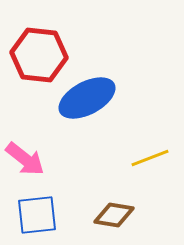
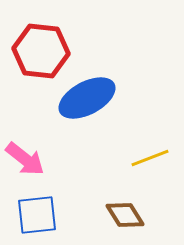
red hexagon: moved 2 px right, 4 px up
brown diamond: moved 11 px right; rotated 48 degrees clockwise
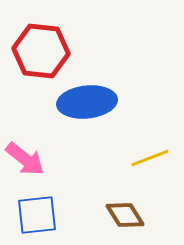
blue ellipse: moved 4 px down; rotated 22 degrees clockwise
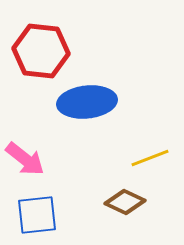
brown diamond: moved 13 px up; rotated 33 degrees counterclockwise
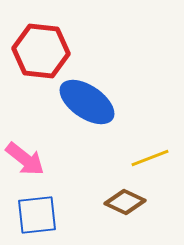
blue ellipse: rotated 40 degrees clockwise
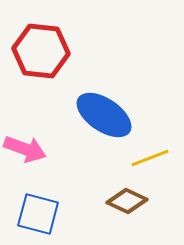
blue ellipse: moved 17 px right, 13 px down
pink arrow: moved 10 px up; rotated 18 degrees counterclockwise
brown diamond: moved 2 px right, 1 px up
blue square: moved 1 px right, 1 px up; rotated 21 degrees clockwise
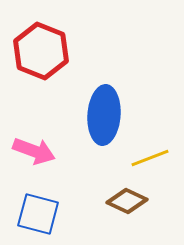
red hexagon: rotated 16 degrees clockwise
blue ellipse: rotated 60 degrees clockwise
pink arrow: moved 9 px right, 2 px down
